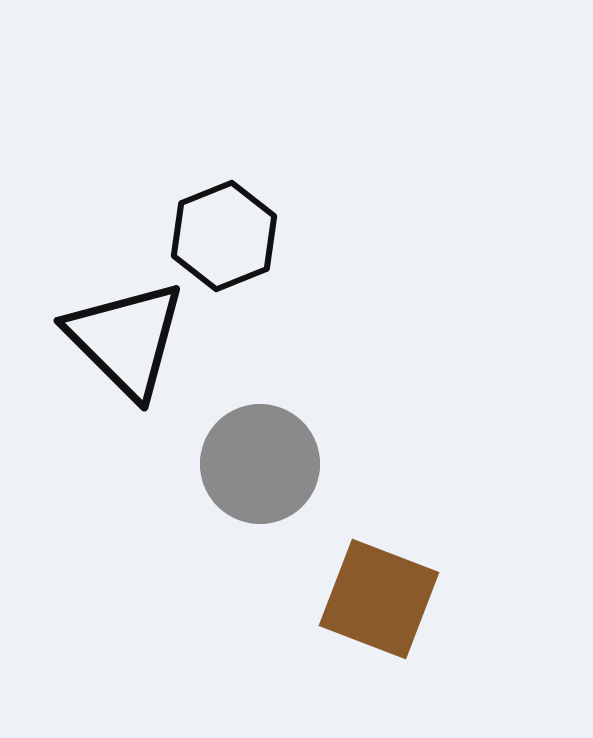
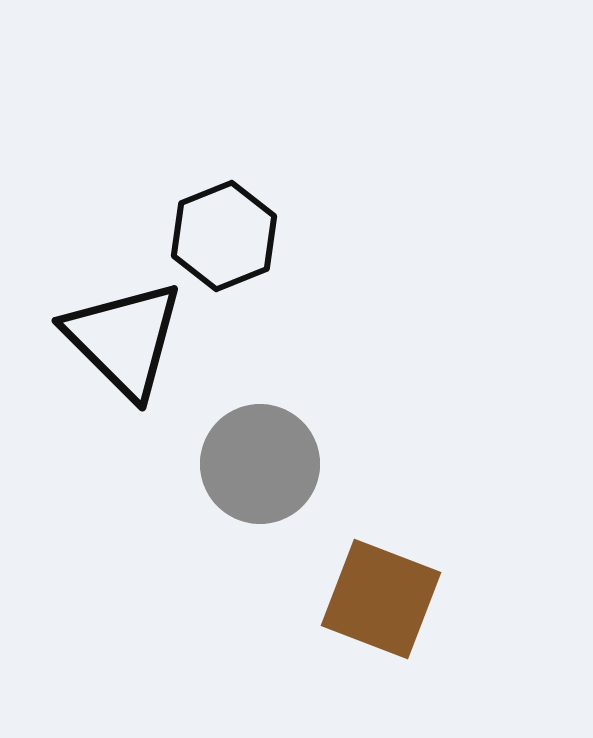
black triangle: moved 2 px left
brown square: moved 2 px right
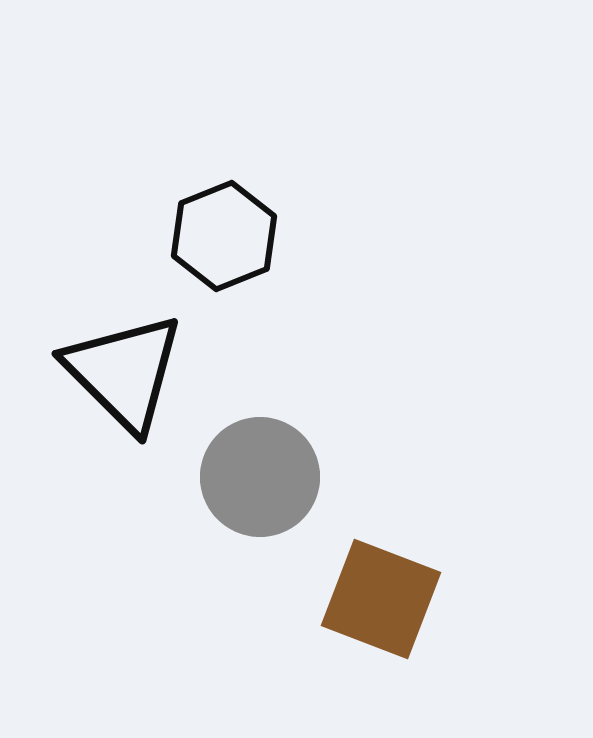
black triangle: moved 33 px down
gray circle: moved 13 px down
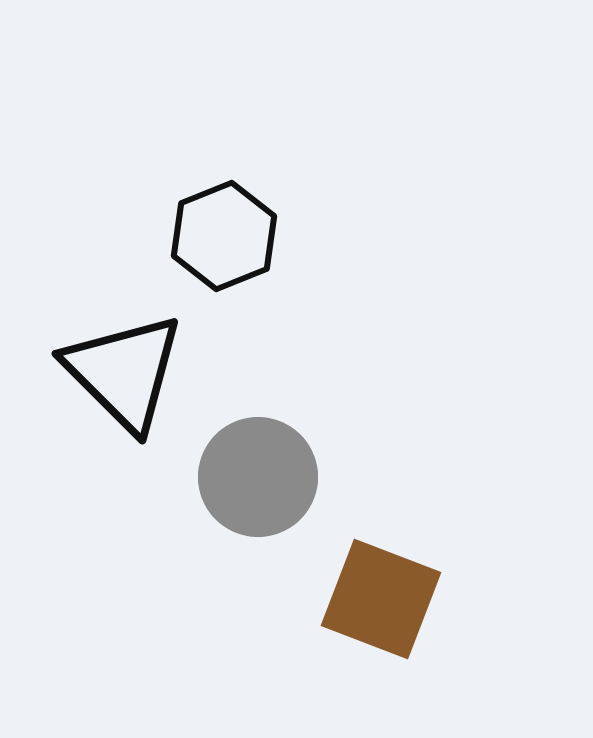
gray circle: moved 2 px left
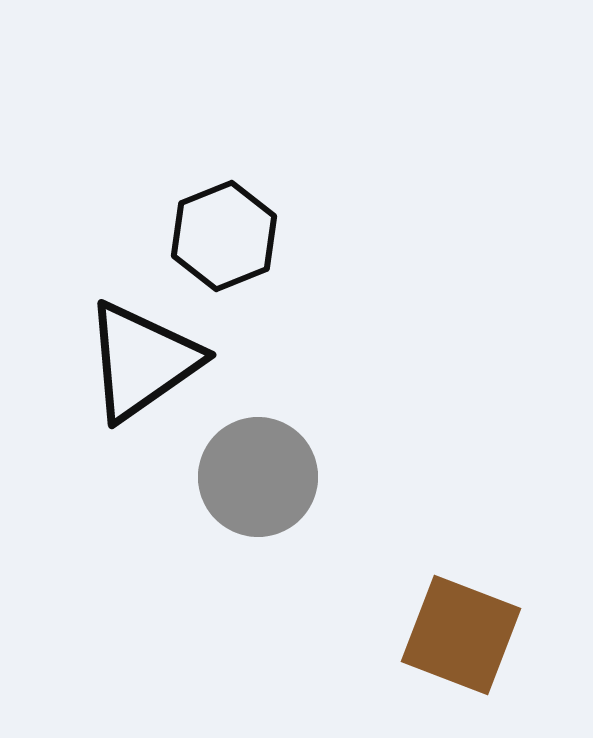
black triangle: moved 18 px right, 11 px up; rotated 40 degrees clockwise
brown square: moved 80 px right, 36 px down
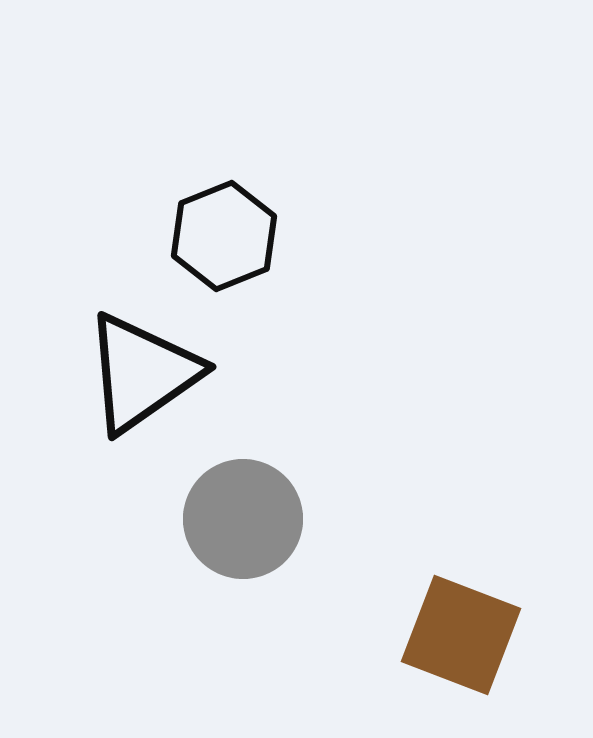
black triangle: moved 12 px down
gray circle: moved 15 px left, 42 px down
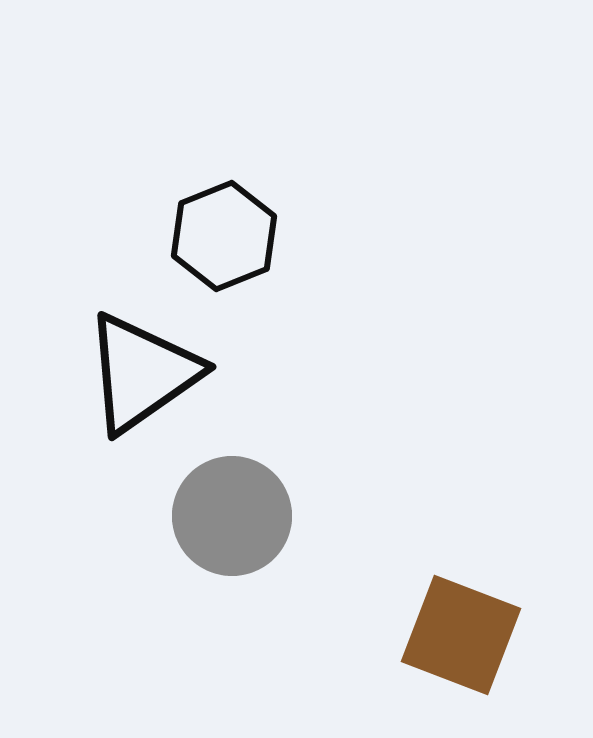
gray circle: moved 11 px left, 3 px up
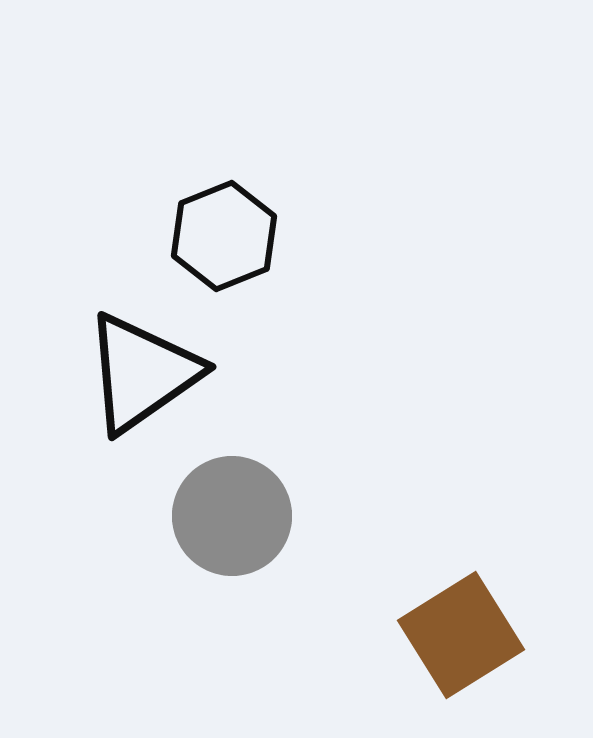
brown square: rotated 37 degrees clockwise
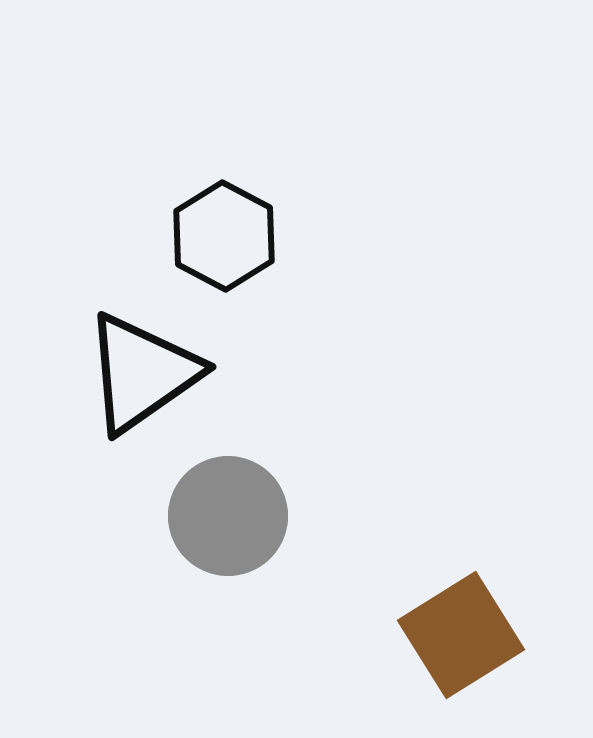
black hexagon: rotated 10 degrees counterclockwise
gray circle: moved 4 px left
